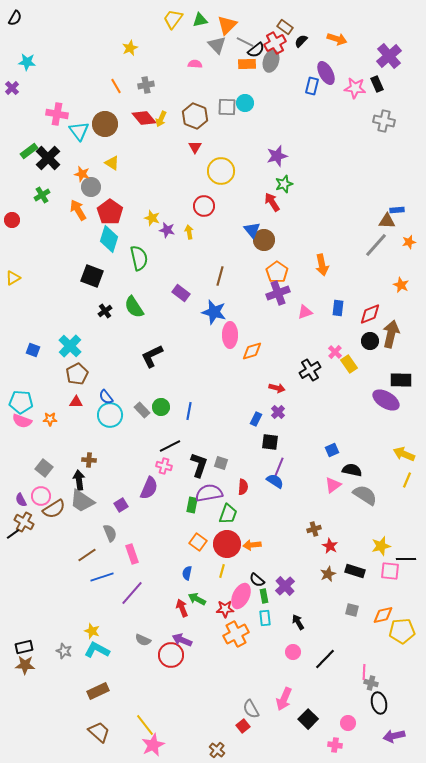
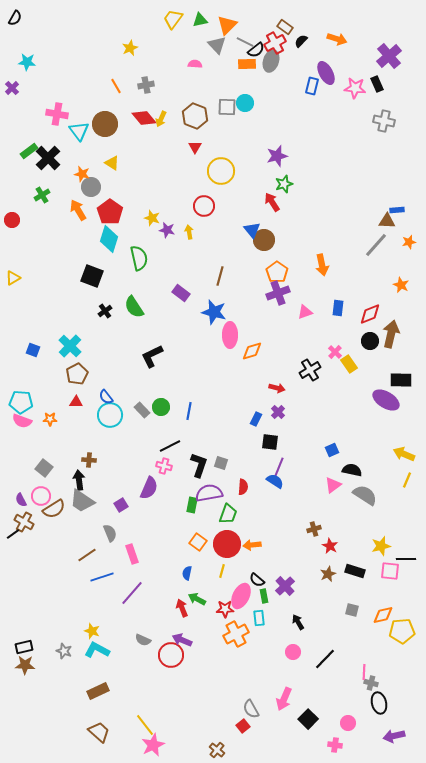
cyan rectangle at (265, 618): moved 6 px left
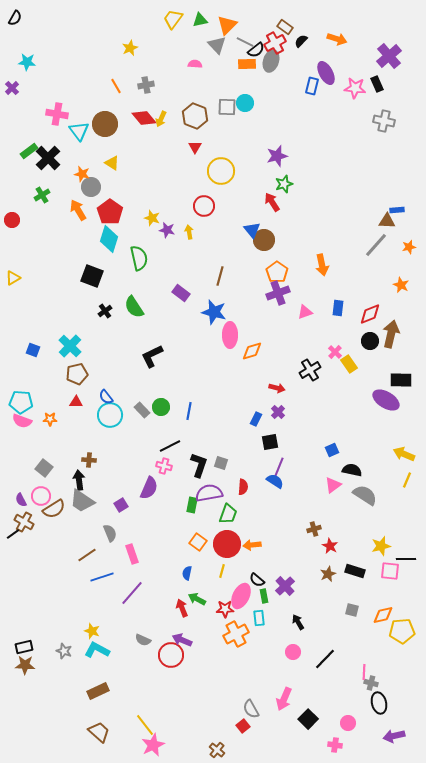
orange star at (409, 242): moved 5 px down
brown pentagon at (77, 374): rotated 15 degrees clockwise
black square at (270, 442): rotated 18 degrees counterclockwise
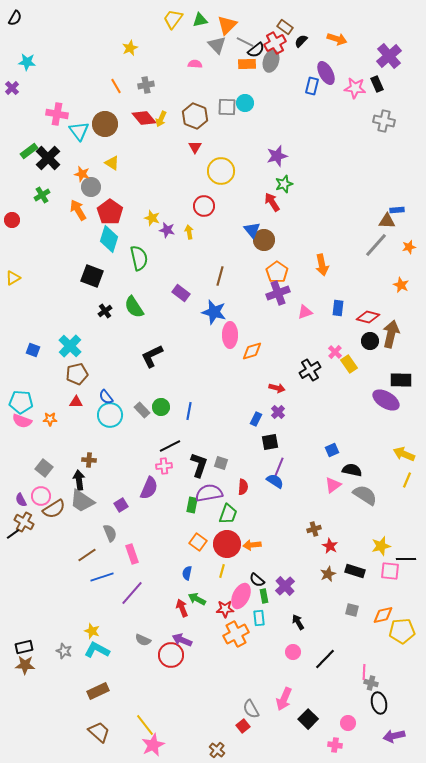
red diamond at (370, 314): moved 2 px left, 3 px down; rotated 35 degrees clockwise
pink cross at (164, 466): rotated 21 degrees counterclockwise
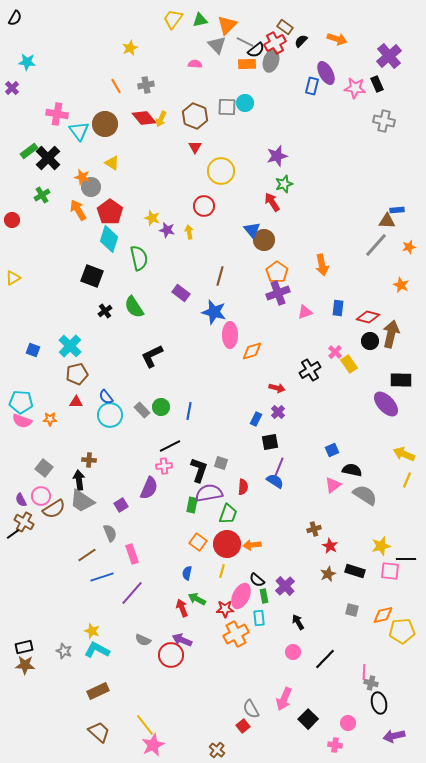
orange star at (82, 174): moved 3 px down
purple ellipse at (386, 400): moved 4 px down; rotated 16 degrees clockwise
black L-shape at (199, 465): moved 5 px down
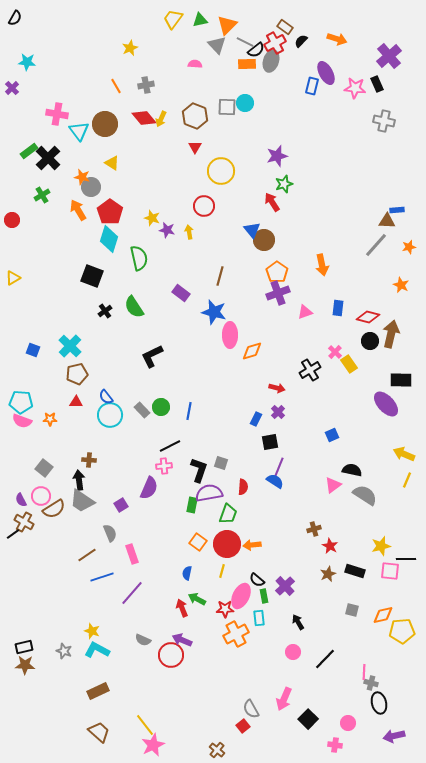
blue square at (332, 450): moved 15 px up
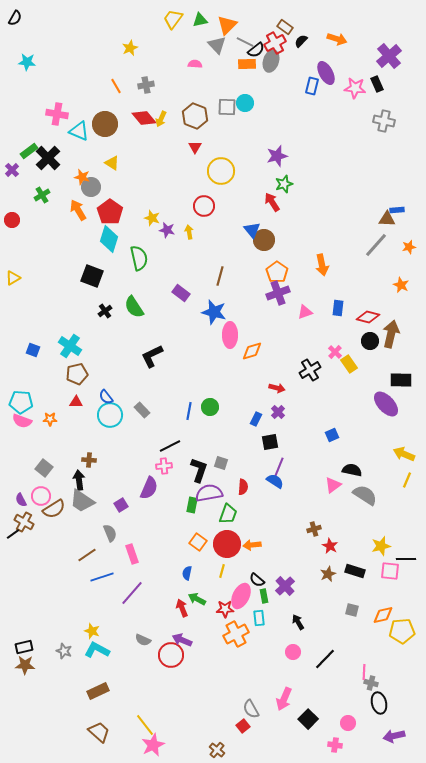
purple cross at (12, 88): moved 82 px down
cyan triangle at (79, 131): rotated 30 degrees counterclockwise
brown triangle at (387, 221): moved 2 px up
cyan cross at (70, 346): rotated 10 degrees counterclockwise
green circle at (161, 407): moved 49 px right
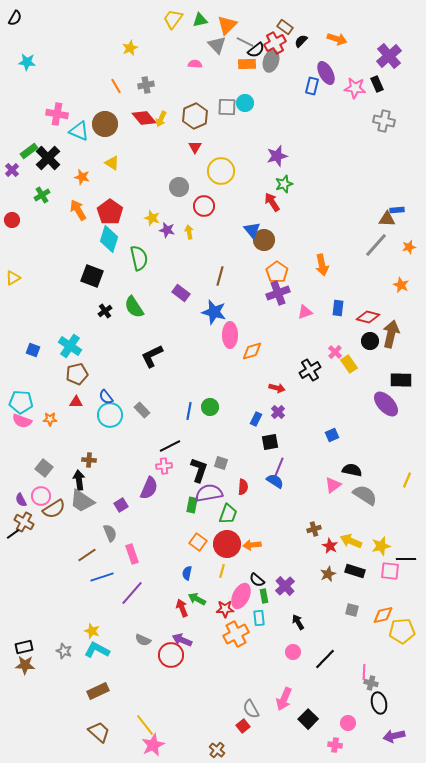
brown hexagon at (195, 116): rotated 15 degrees clockwise
gray circle at (91, 187): moved 88 px right
yellow arrow at (404, 454): moved 53 px left, 87 px down
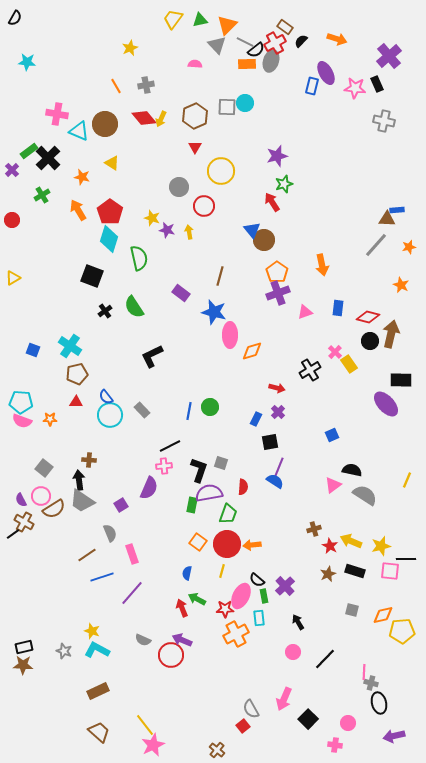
brown star at (25, 665): moved 2 px left
